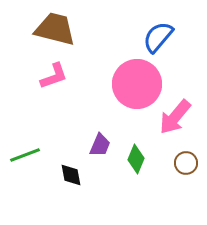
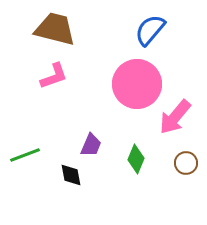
blue semicircle: moved 8 px left, 7 px up
purple trapezoid: moved 9 px left
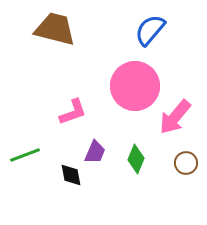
pink L-shape: moved 19 px right, 36 px down
pink circle: moved 2 px left, 2 px down
purple trapezoid: moved 4 px right, 7 px down
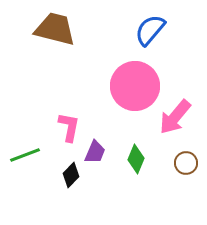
pink L-shape: moved 4 px left, 15 px down; rotated 60 degrees counterclockwise
black diamond: rotated 55 degrees clockwise
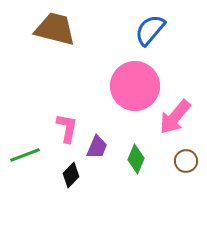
pink L-shape: moved 2 px left, 1 px down
purple trapezoid: moved 2 px right, 5 px up
brown circle: moved 2 px up
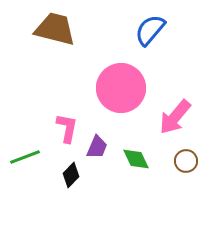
pink circle: moved 14 px left, 2 px down
green line: moved 2 px down
green diamond: rotated 48 degrees counterclockwise
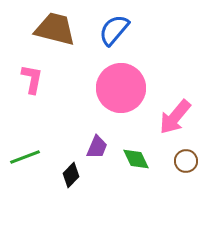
blue semicircle: moved 36 px left
pink L-shape: moved 35 px left, 49 px up
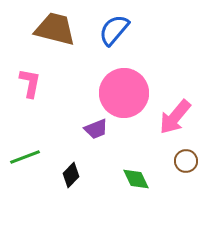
pink L-shape: moved 2 px left, 4 px down
pink circle: moved 3 px right, 5 px down
purple trapezoid: moved 1 px left, 18 px up; rotated 45 degrees clockwise
green diamond: moved 20 px down
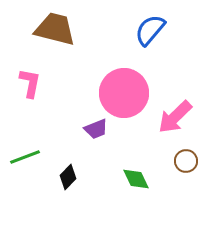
blue semicircle: moved 36 px right
pink arrow: rotated 6 degrees clockwise
black diamond: moved 3 px left, 2 px down
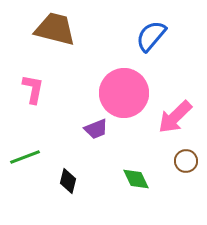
blue semicircle: moved 1 px right, 6 px down
pink L-shape: moved 3 px right, 6 px down
black diamond: moved 4 px down; rotated 30 degrees counterclockwise
